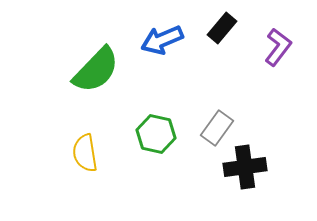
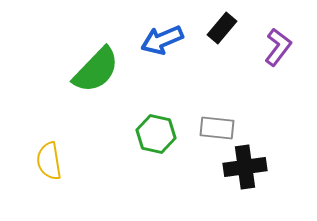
gray rectangle: rotated 60 degrees clockwise
yellow semicircle: moved 36 px left, 8 px down
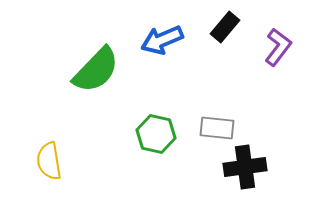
black rectangle: moved 3 px right, 1 px up
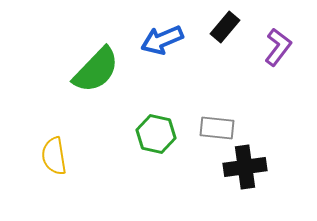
yellow semicircle: moved 5 px right, 5 px up
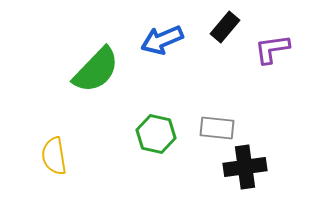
purple L-shape: moved 6 px left, 2 px down; rotated 135 degrees counterclockwise
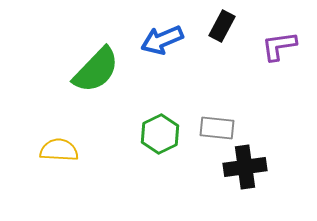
black rectangle: moved 3 px left, 1 px up; rotated 12 degrees counterclockwise
purple L-shape: moved 7 px right, 3 px up
green hexagon: moved 4 px right; rotated 21 degrees clockwise
yellow semicircle: moved 5 px right, 6 px up; rotated 102 degrees clockwise
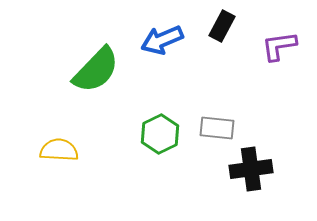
black cross: moved 6 px right, 2 px down
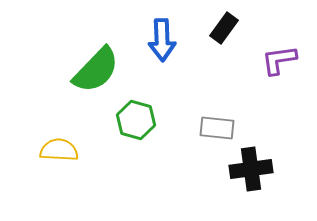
black rectangle: moved 2 px right, 2 px down; rotated 8 degrees clockwise
blue arrow: rotated 69 degrees counterclockwise
purple L-shape: moved 14 px down
green hexagon: moved 24 px left, 14 px up; rotated 18 degrees counterclockwise
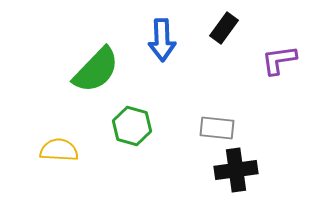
green hexagon: moved 4 px left, 6 px down
black cross: moved 15 px left, 1 px down
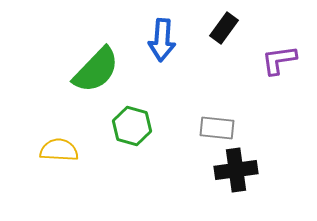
blue arrow: rotated 6 degrees clockwise
